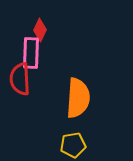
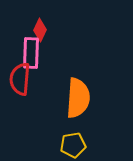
red semicircle: rotated 8 degrees clockwise
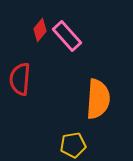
red diamond: rotated 15 degrees clockwise
pink rectangle: moved 36 px right, 17 px up; rotated 44 degrees counterclockwise
orange semicircle: moved 20 px right, 1 px down
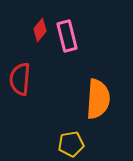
pink rectangle: rotated 28 degrees clockwise
yellow pentagon: moved 2 px left, 1 px up
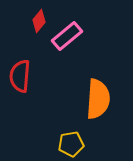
red diamond: moved 1 px left, 9 px up
pink rectangle: rotated 64 degrees clockwise
red semicircle: moved 3 px up
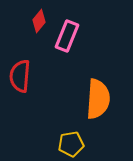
pink rectangle: rotated 28 degrees counterclockwise
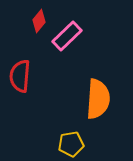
pink rectangle: rotated 24 degrees clockwise
